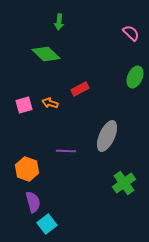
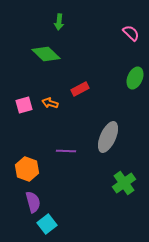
green ellipse: moved 1 px down
gray ellipse: moved 1 px right, 1 px down
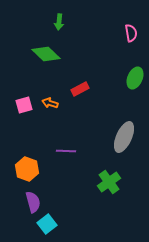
pink semicircle: rotated 36 degrees clockwise
gray ellipse: moved 16 px right
green cross: moved 15 px left, 1 px up
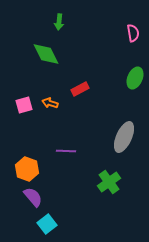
pink semicircle: moved 2 px right
green diamond: rotated 20 degrees clockwise
purple semicircle: moved 5 px up; rotated 25 degrees counterclockwise
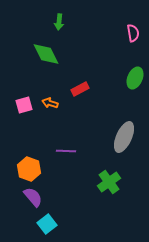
orange hexagon: moved 2 px right
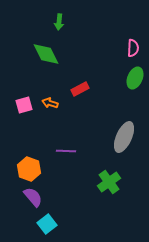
pink semicircle: moved 15 px down; rotated 12 degrees clockwise
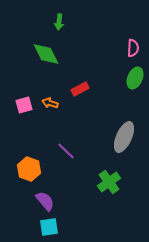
purple line: rotated 42 degrees clockwise
purple semicircle: moved 12 px right, 4 px down
cyan square: moved 2 px right, 3 px down; rotated 30 degrees clockwise
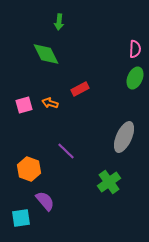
pink semicircle: moved 2 px right, 1 px down
cyan square: moved 28 px left, 9 px up
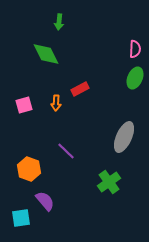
orange arrow: moved 6 px right; rotated 105 degrees counterclockwise
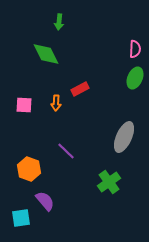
pink square: rotated 18 degrees clockwise
